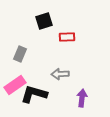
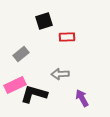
gray rectangle: moved 1 px right; rotated 28 degrees clockwise
pink rectangle: rotated 10 degrees clockwise
purple arrow: rotated 36 degrees counterclockwise
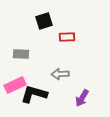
gray rectangle: rotated 42 degrees clockwise
purple arrow: rotated 120 degrees counterclockwise
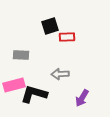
black square: moved 6 px right, 5 px down
gray rectangle: moved 1 px down
pink rectangle: moved 1 px left; rotated 10 degrees clockwise
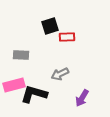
gray arrow: rotated 24 degrees counterclockwise
